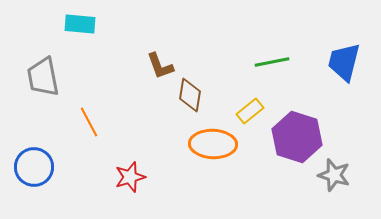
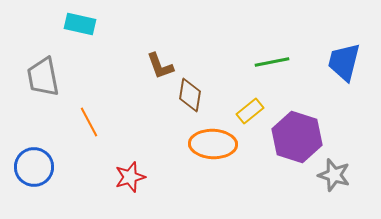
cyan rectangle: rotated 8 degrees clockwise
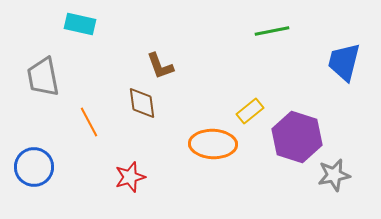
green line: moved 31 px up
brown diamond: moved 48 px left, 8 px down; rotated 16 degrees counterclockwise
gray star: rotated 28 degrees counterclockwise
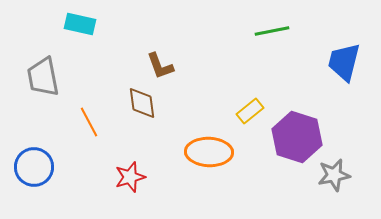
orange ellipse: moved 4 px left, 8 px down
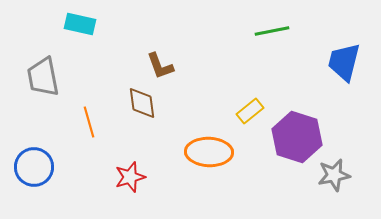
orange line: rotated 12 degrees clockwise
